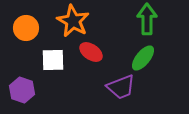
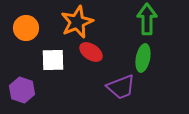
orange star: moved 4 px right, 1 px down; rotated 20 degrees clockwise
green ellipse: rotated 28 degrees counterclockwise
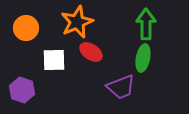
green arrow: moved 1 px left, 5 px down
white square: moved 1 px right
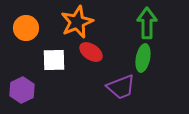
green arrow: moved 1 px right, 1 px up
purple hexagon: rotated 15 degrees clockwise
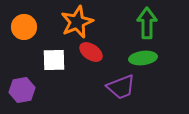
orange circle: moved 2 px left, 1 px up
green ellipse: rotated 72 degrees clockwise
purple hexagon: rotated 15 degrees clockwise
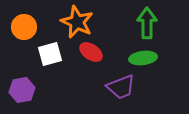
orange star: rotated 24 degrees counterclockwise
white square: moved 4 px left, 6 px up; rotated 15 degrees counterclockwise
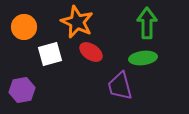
purple trapezoid: moved 1 px left, 1 px up; rotated 96 degrees clockwise
